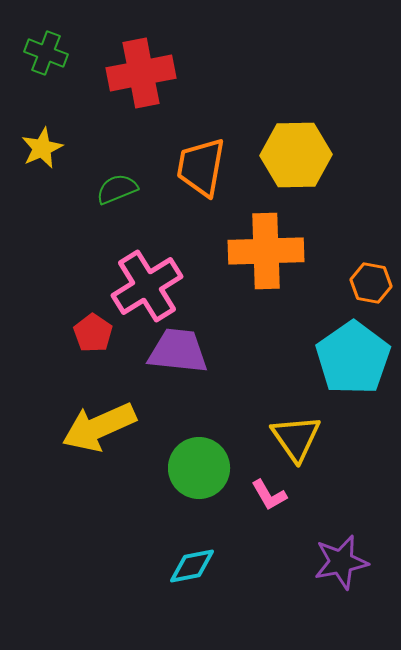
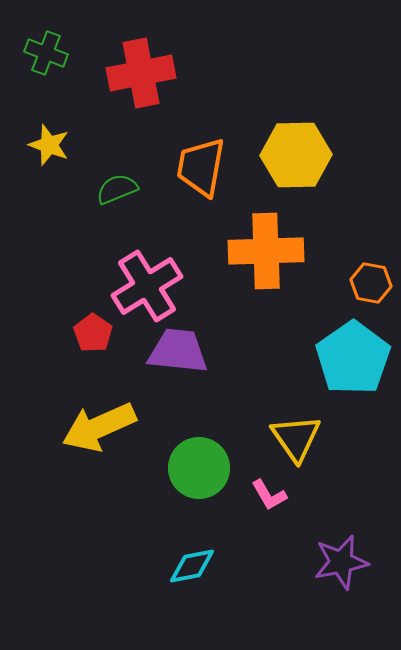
yellow star: moved 7 px right, 3 px up; rotated 27 degrees counterclockwise
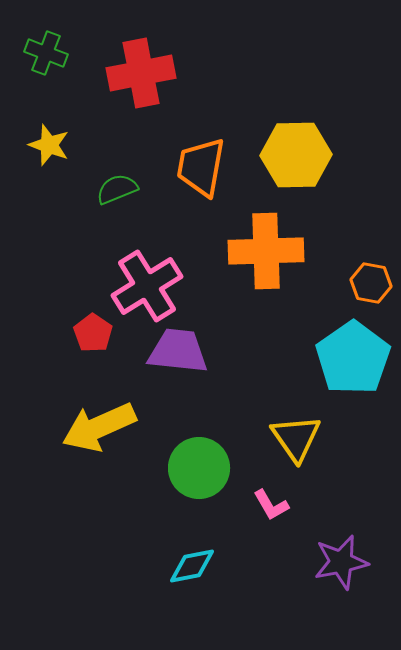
pink L-shape: moved 2 px right, 10 px down
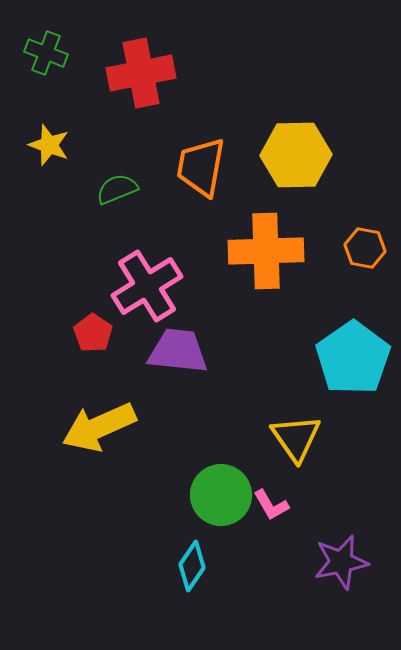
orange hexagon: moved 6 px left, 35 px up
green circle: moved 22 px right, 27 px down
cyan diamond: rotated 45 degrees counterclockwise
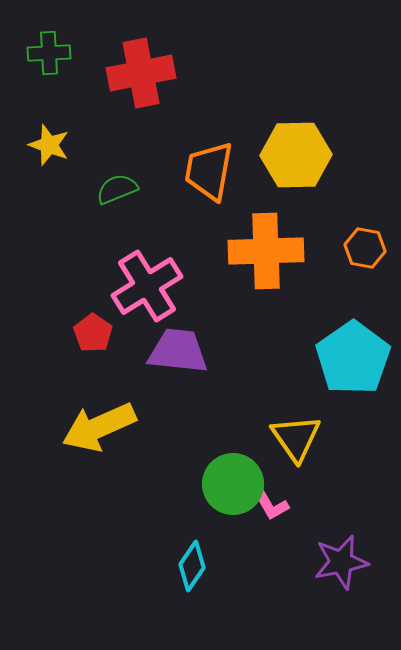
green cross: moved 3 px right; rotated 24 degrees counterclockwise
orange trapezoid: moved 8 px right, 4 px down
green circle: moved 12 px right, 11 px up
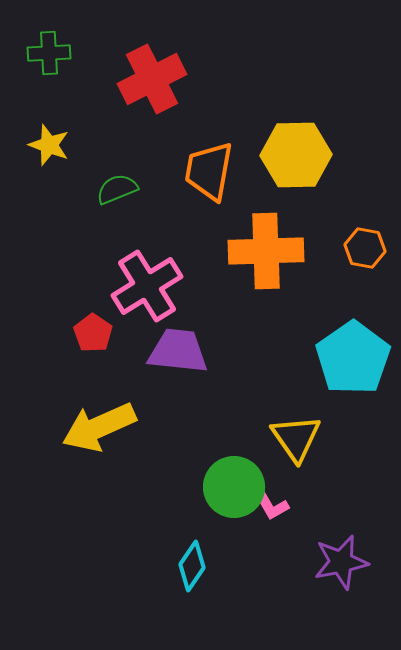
red cross: moved 11 px right, 6 px down; rotated 16 degrees counterclockwise
green circle: moved 1 px right, 3 px down
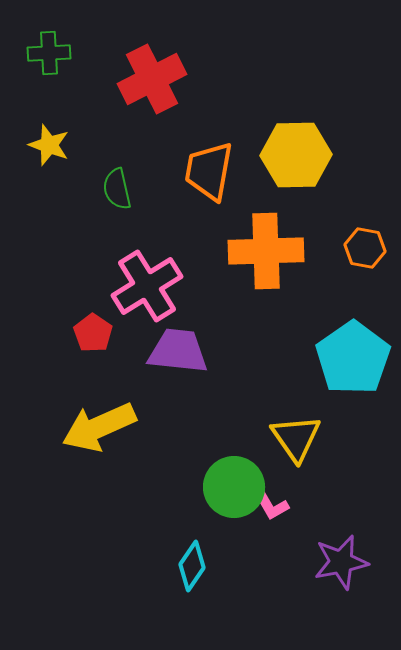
green semicircle: rotated 81 degrees counterclockwise
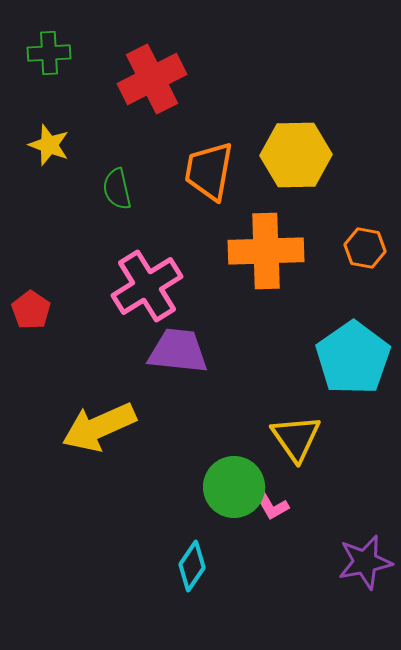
red pentagon: moved 62 px left, 23 px up
purple star: moved 24 px right
